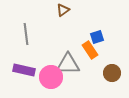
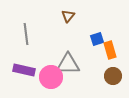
brown triangle: moved 5 px right, 6 px down; rotated 16 degrees counterclockwise
blue square: moved 2 px down
orange rectangle: moved 20 px right; rotated 18 degrees clockwise
brown circle: moved 1 px right, 3 px down
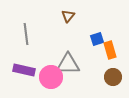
brown circle: moved 1 px down
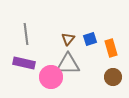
brown triangle: moved 23 px down
blue square: moved 7 px left
orange rectangle: moved 1 px right, 2 px up
purple rectangle: moved 7 px up
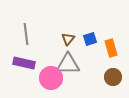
pink circle: moved 1 px down
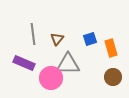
gray line: moved 7 px right
brown triangle: moved 11 px left
purple rectangle: rotated 10 degrees clockwise
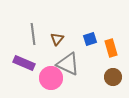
gray triangle: rotated 25 degrees clockwise
